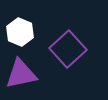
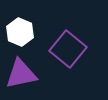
purple square: rotated 9 degrees counterclockwise
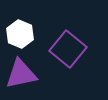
white hexagon: moved 2 px down
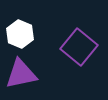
purple square: moved 11 px right, 2 px up
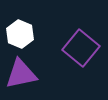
purple square: moved 2 px right, 1 px down
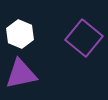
purple square: moved 3 px right, 10 px up
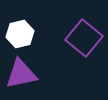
white hexagon: rotated 24 degrees clockwise
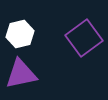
purple square: rotated 15 degrees clockwise
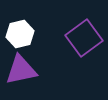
purple triangle: moved 4 px up
